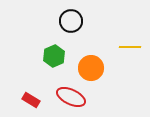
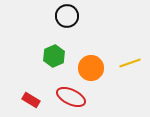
black circle: moved 4 px left, 5 px up
yellow line: moved 16 px down; rotated 20 degrees counterclockwise
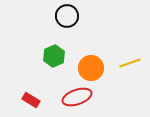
red ellipse: moved 6 px right; rotated 44 degrees counterclockwise
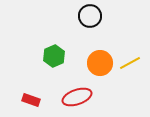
black circle: moved 23 px right
yellow line: rotated 10 degrees counterclockwise
orange circle: moved 9 px right, 5 px up
red rectangle: rotated 12 degrees counterclockwise
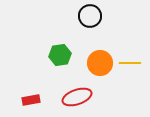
green hexagon: moved 6 px right, 1 px up; rotated 15 degrees clockwise
yellow line: rotated 30 degrees clockwise
red rectangle: rotated 30 degrees counterclockwise
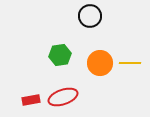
red ellipse: moved 14 px left
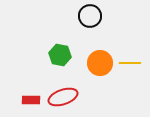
green hexagon: rotated 20 degrees clockwise
red rectangle: rotated 12 degrees clockwise
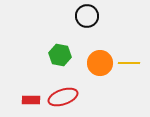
black circle: moved 3 px left
yellow line: moved 1 px left
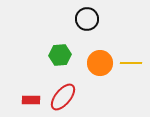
black circle: moved 3 px down
green hexagon: rotated 15 degrees counterclockwise
yellow line: moved 2 px right
red ellipse: rotated 32 degrees counterclockwise
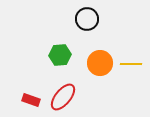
yellow line: moved 1 px down
red rectangle: rotated 18 degrees clockwise
